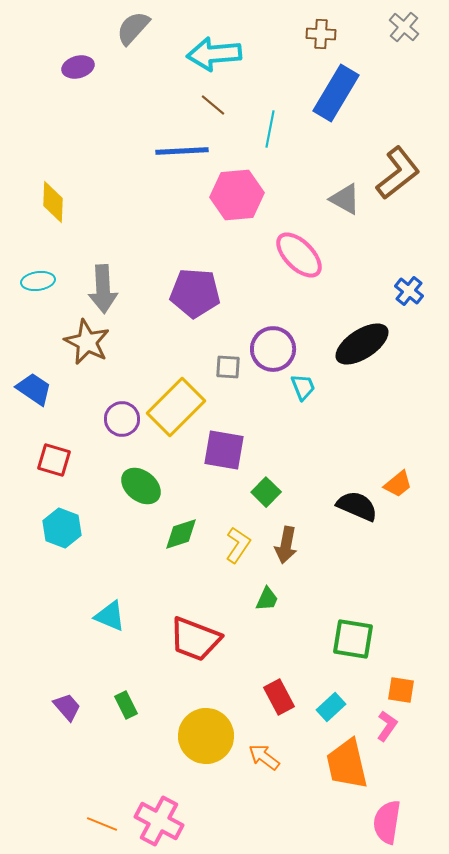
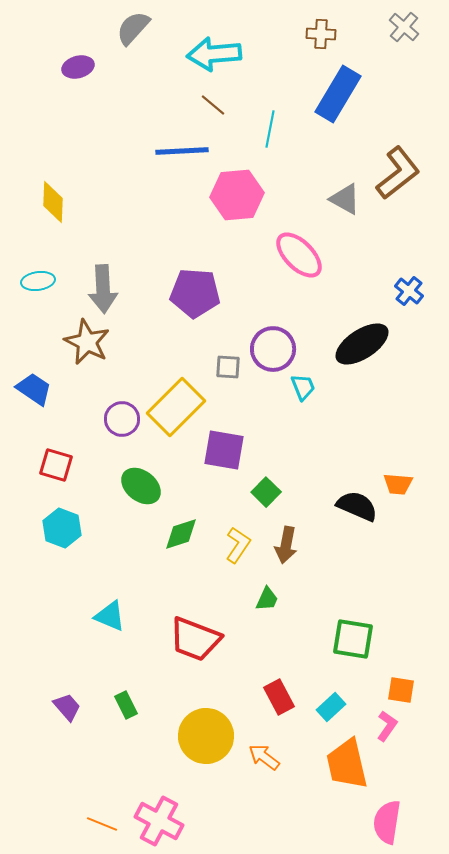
blue rectangle at (336, 93): moved 2 px right, 1 px down
red square at (54, 460): moved 2 px right, 5 px down
orange trapezoid at (398, 484): rotated 44 degrees clockwise
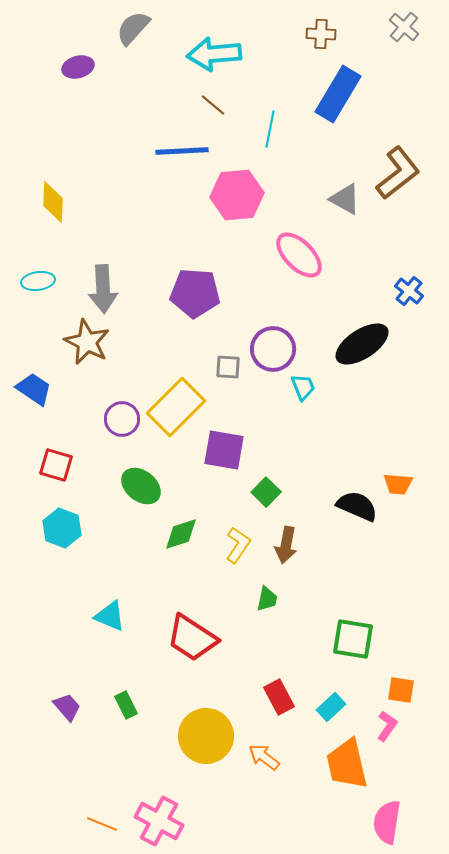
green trapezoid at (267, 599): rotated 12 degrees counterclockwise
red trapezoid at (195, 639): moved 3 px left, 1 px up; rotated 12 degrees clockwise
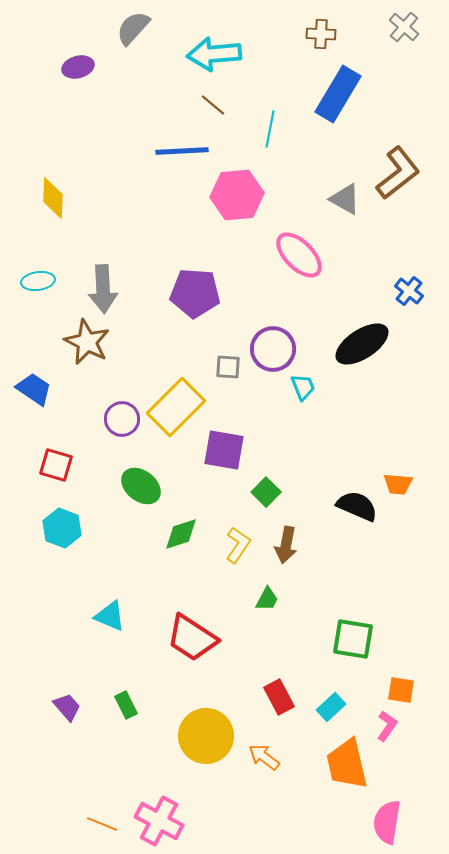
yellow diamond at (53, 202): moved 4 px up
green trapezoid at (267, 599): rotated 16 degrees clockwise
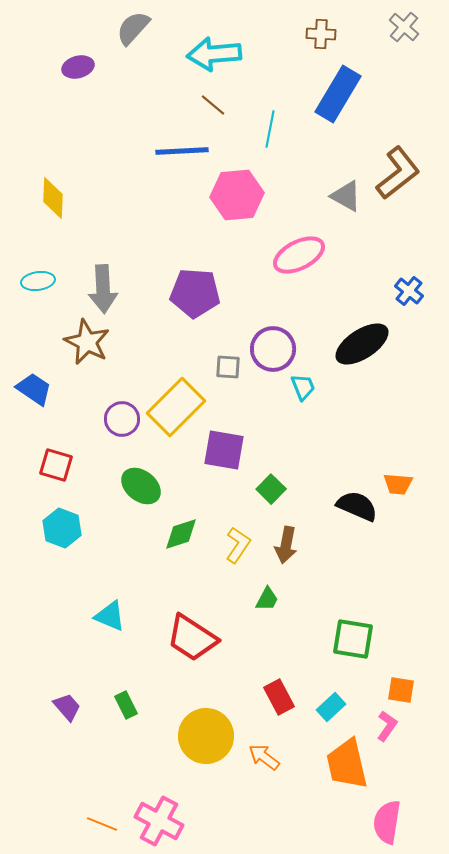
gray triangle at (345, 199): moved 1 px right, 3 px up
pink ellipse at (299, 255): rotated 72 degrees counterclockwise
green square at (266, 492): moved 5 px right, 3 px up
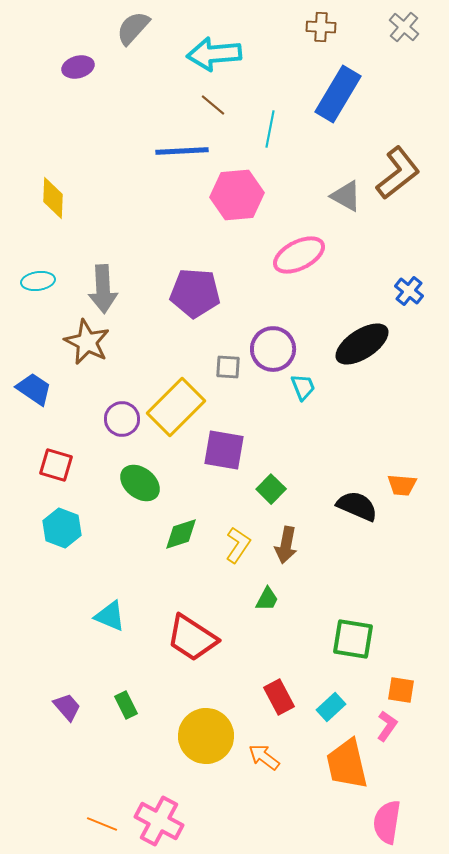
brown cross at (321, 34): moved 7 px up
orange trapezoid at (398, 484): moved 4 px right, 1 px down
green ellipse at (141, 486): moved 1 px left, 3 px up
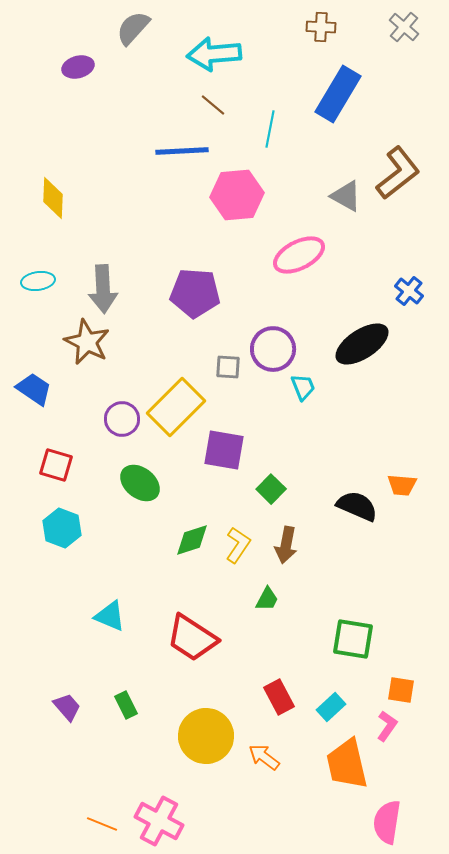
green diamond at (181, 534): moved 11 px right, 6 px down
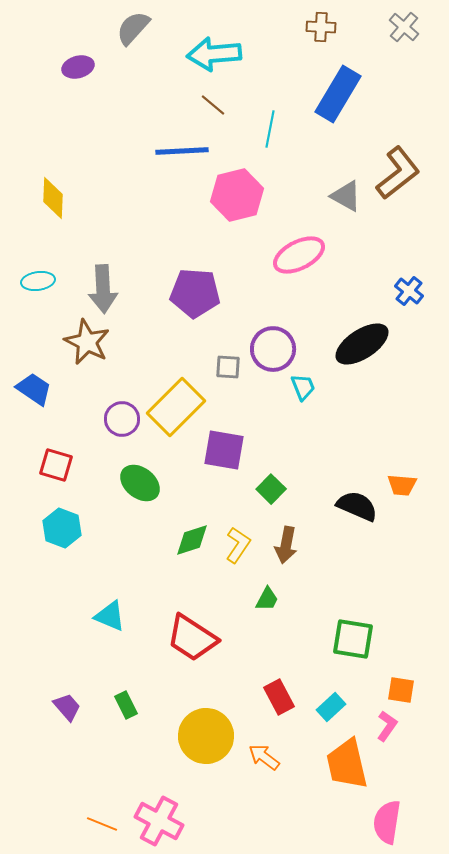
pink hexagon at (237, 195): rotated 9 degrees counterclockwise
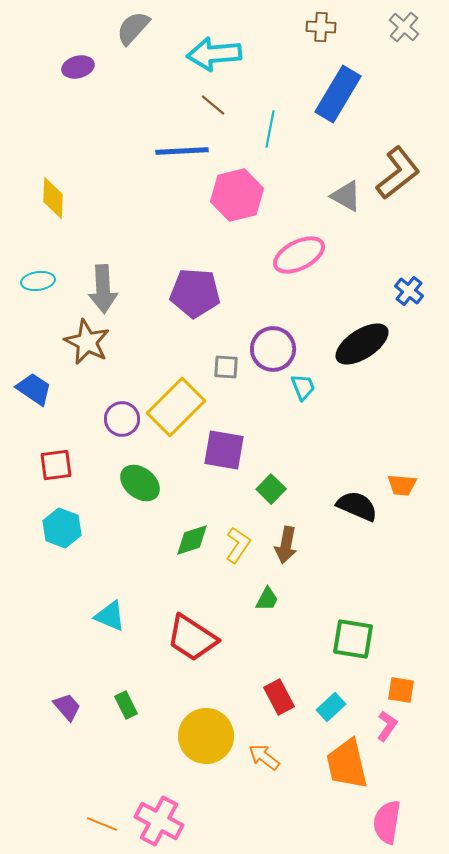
gray square at (228, 367): moved 2 px left
red square at (56, 465): rotated 24 degrees counterclockwise
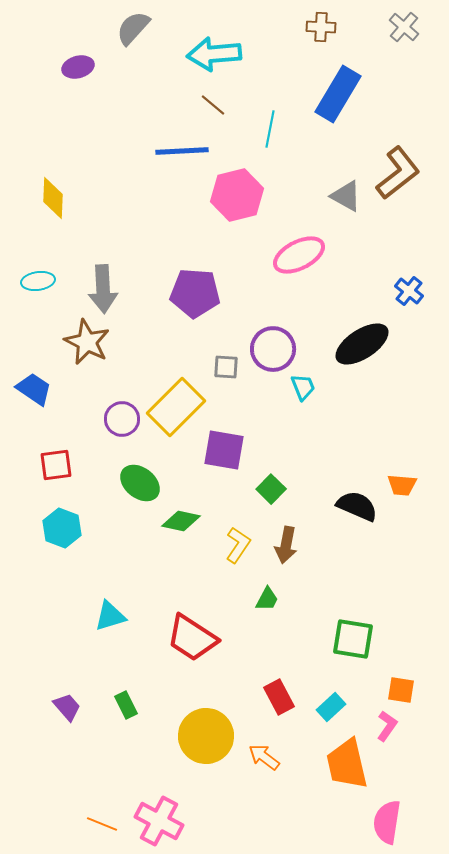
green diamond at (192, 540): moved 11 px left, 19 px up; rotated 30 degrees clockwise
cyan triangle at (110, 616): rotated 40 degrees counterclockwise
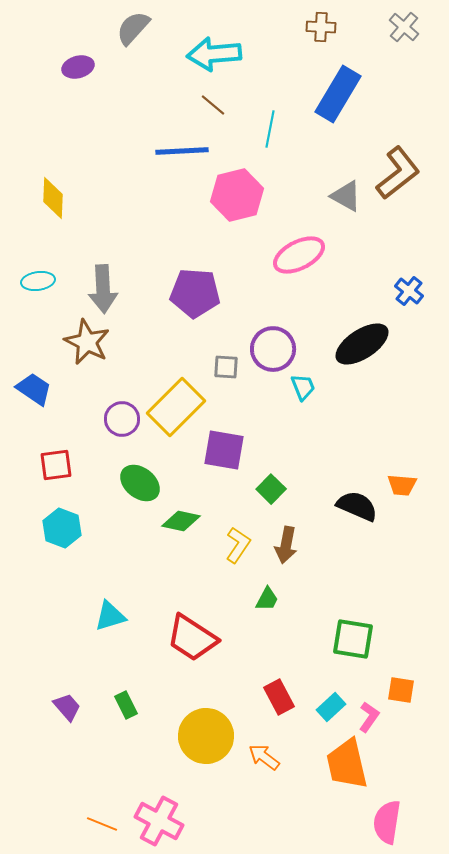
pink L-shape at (387, 726): moved 18 px left, 9 px up
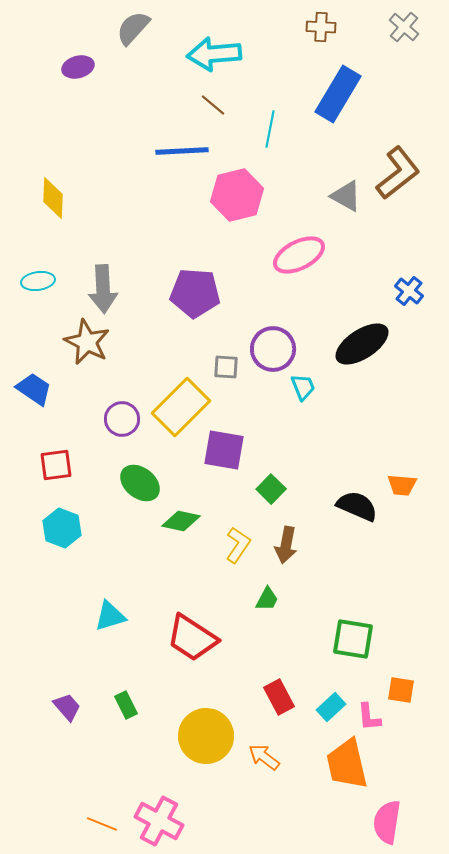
yellow rectangle at (176, 407): moved 5 px right
pink L-shape at (369, 717): rotated 140 degrees clockwise
